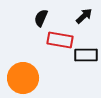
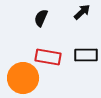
black arrow: moved 2 px left, 4 px up
red rectangle: moved 12 px left, 17 px down
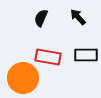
black arrow: moved 4 px left, 5 px down; rotated 90 degrees counterclockwise
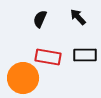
black semicircle: moved 1 px left, 1 px down
black rectangle: moved 1 px left
